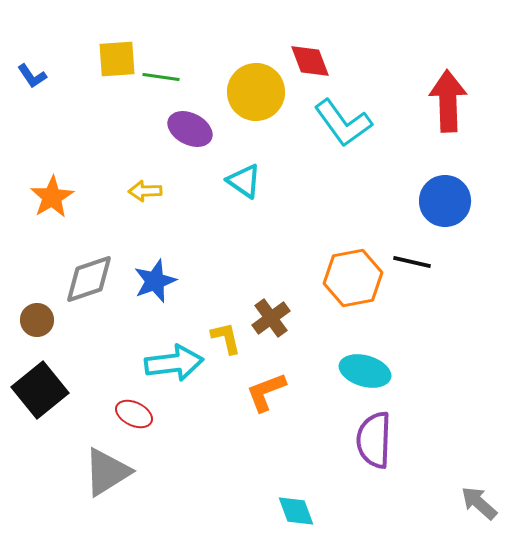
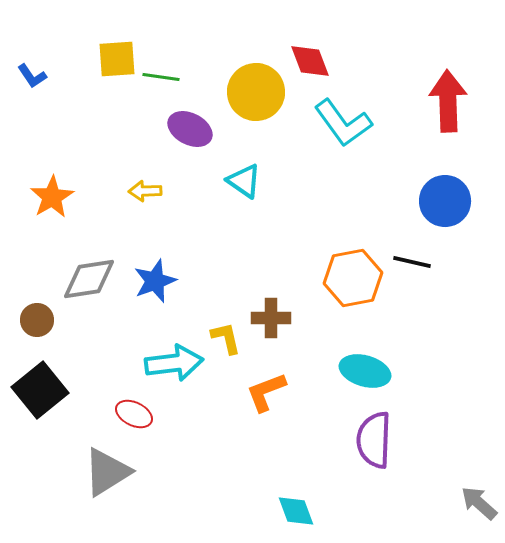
gray diamond: rotated 10 degrees clockwise
brown cross: rotated 36 degrees clockwise
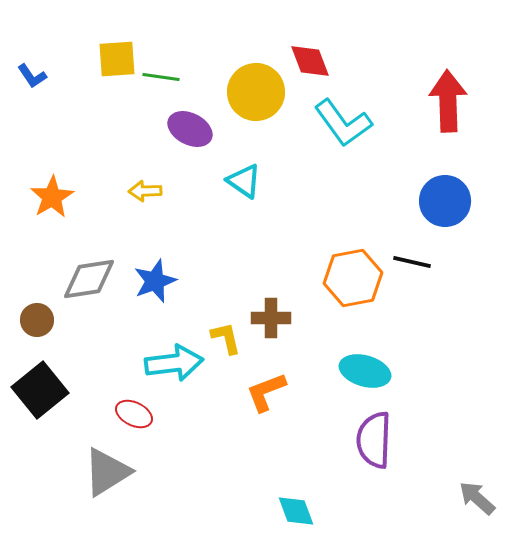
gray arrow: moved 2 px left, 5 px up
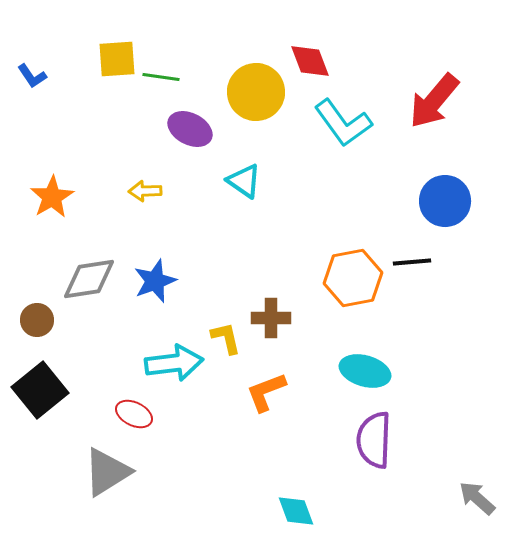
red arrow: moved 14 px left; rotated 138 degrees counterclockwise
black line: rotated 18 degrees counterclockwise
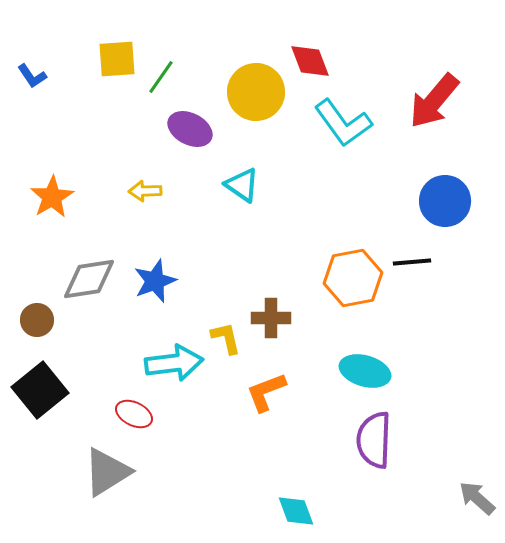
green line: rotated 63 degrees counterclockwise
cyan triangle: moved 2 px left, 4 px down
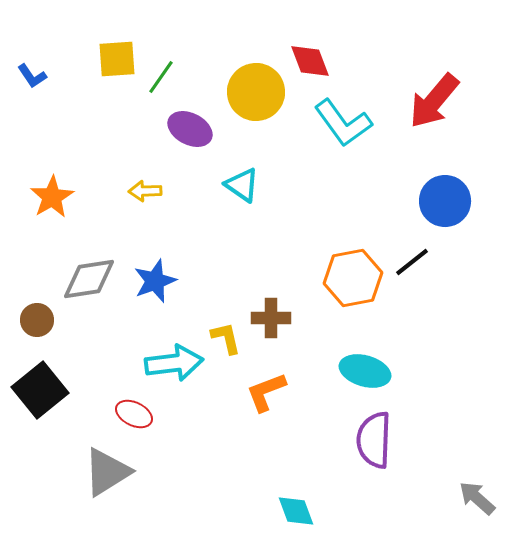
black line: rotated 33 degrees counterclockwise
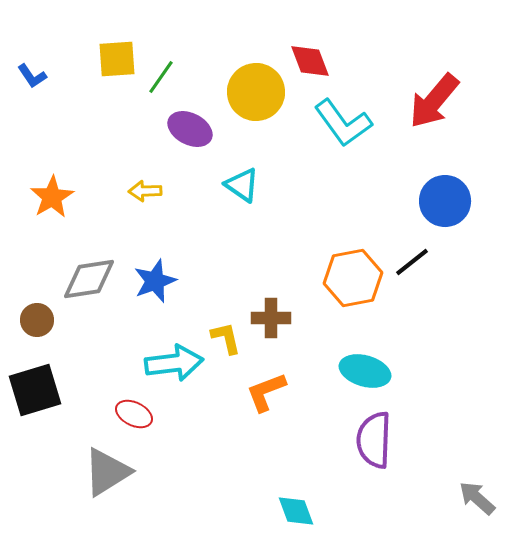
black square: moved 5 px left; rotated 22 degrees clockwise
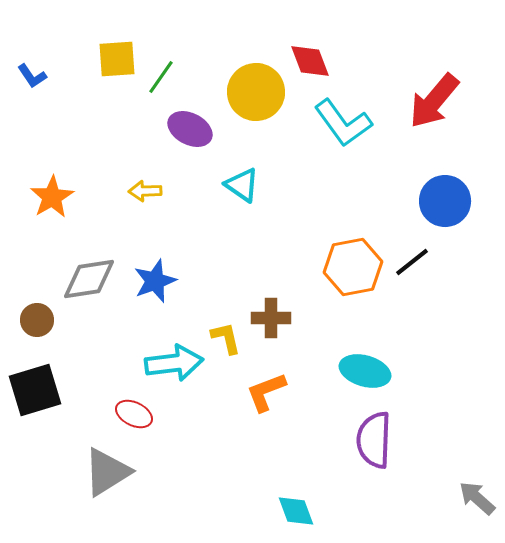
orange hexagon: moved 11 px up
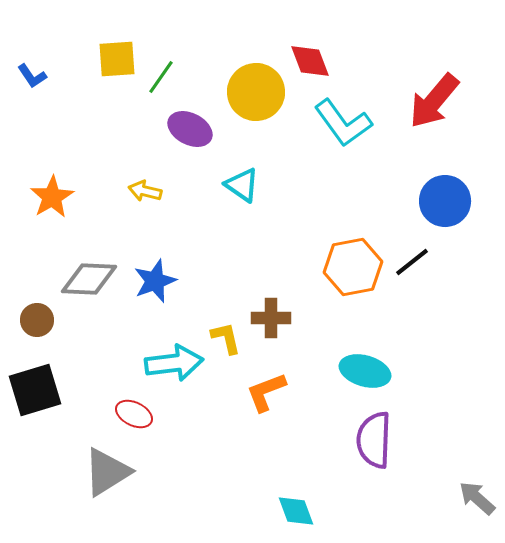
yellow arrow: rotated 16 degrees clockwise
gray diamond: rotated 12 degrees clockwise
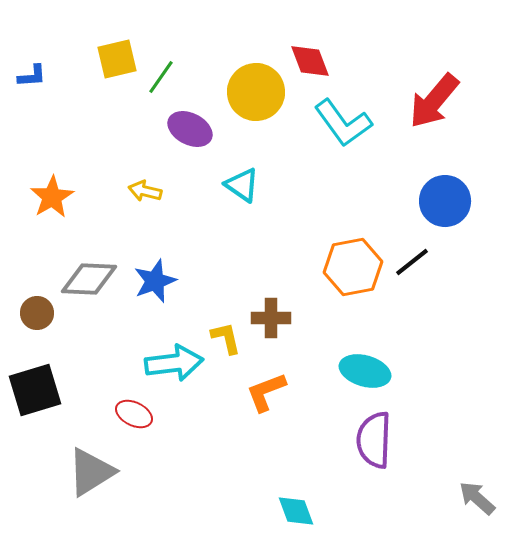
yellow square: rotated 9 degrees counterclockwise
blue L-shape: rotated 60 degrees counterclockwise
brown circle: moved 7 px up
gray triangle: moved 16 px left
